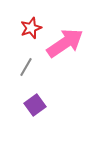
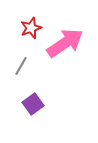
gray line: moved 5 px left, 1 px up
purple square: moved 2 px left, 1 px up
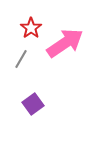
red star: rotated 15 degrees counterclockwise
gray line: moved 7 px up
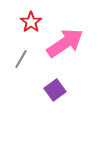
red star: moved 6 px up
purple square: moved 22 px right, 14 px up
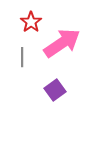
pink arrow: moved 3 px left
gray line: moved 1 px right, 2 px up; rotated 30 degrees counterclockwise
